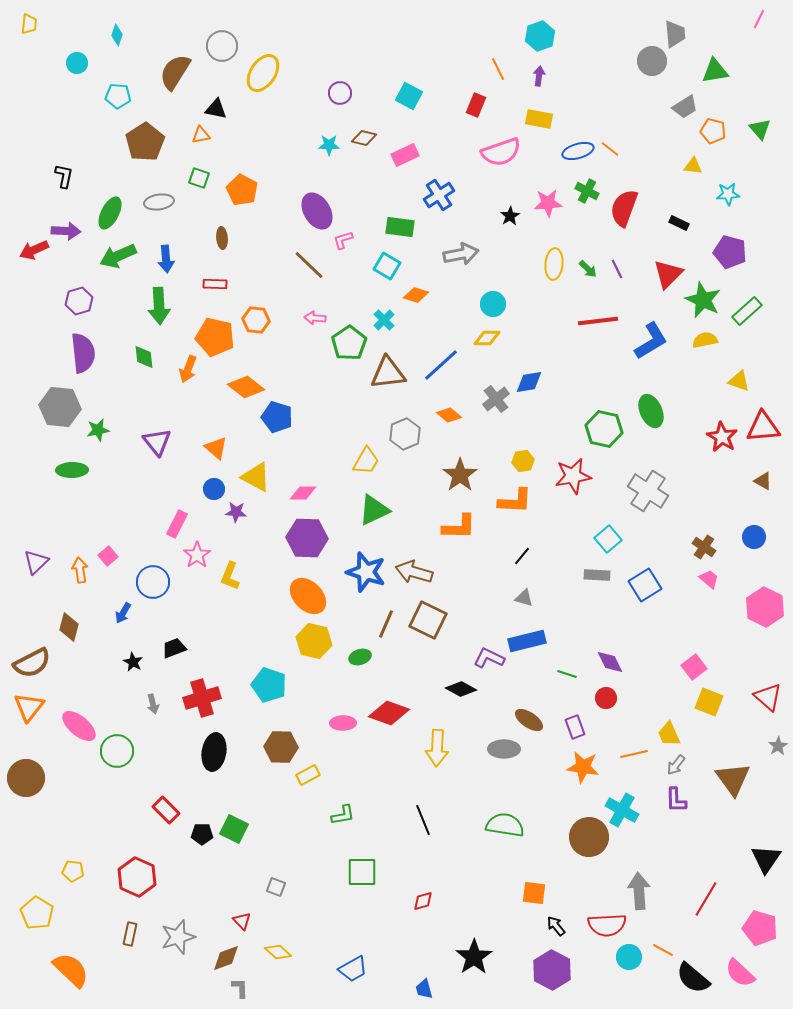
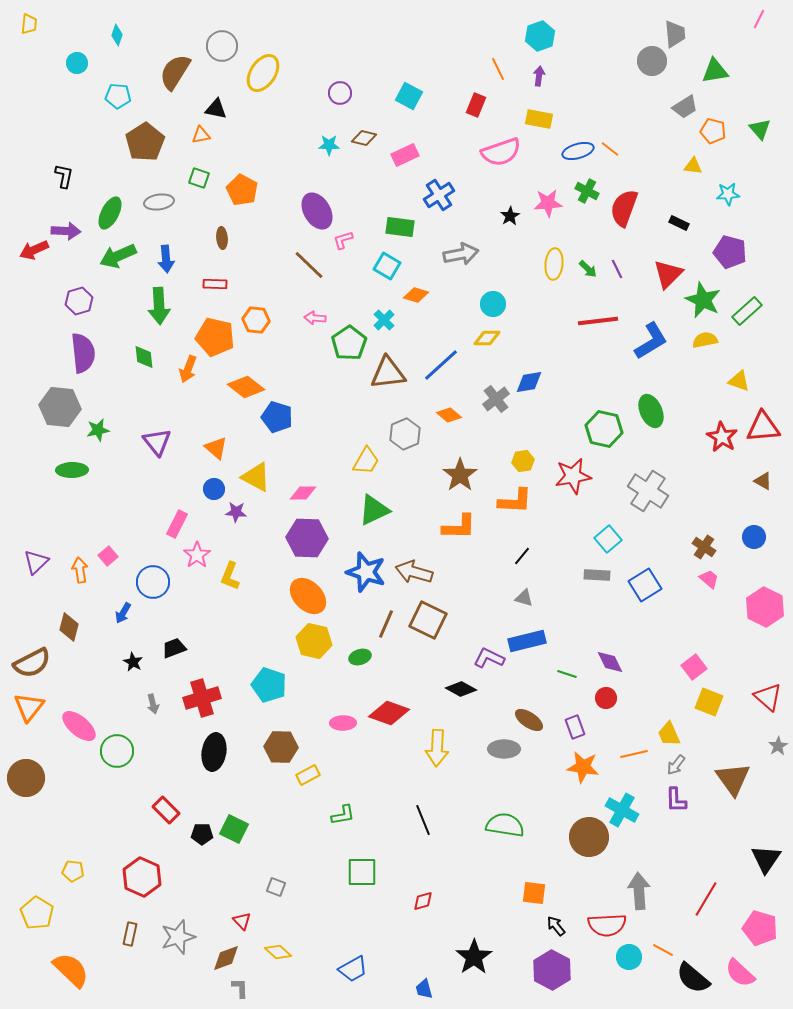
red hexagon at (137, 877): moved 5 px right
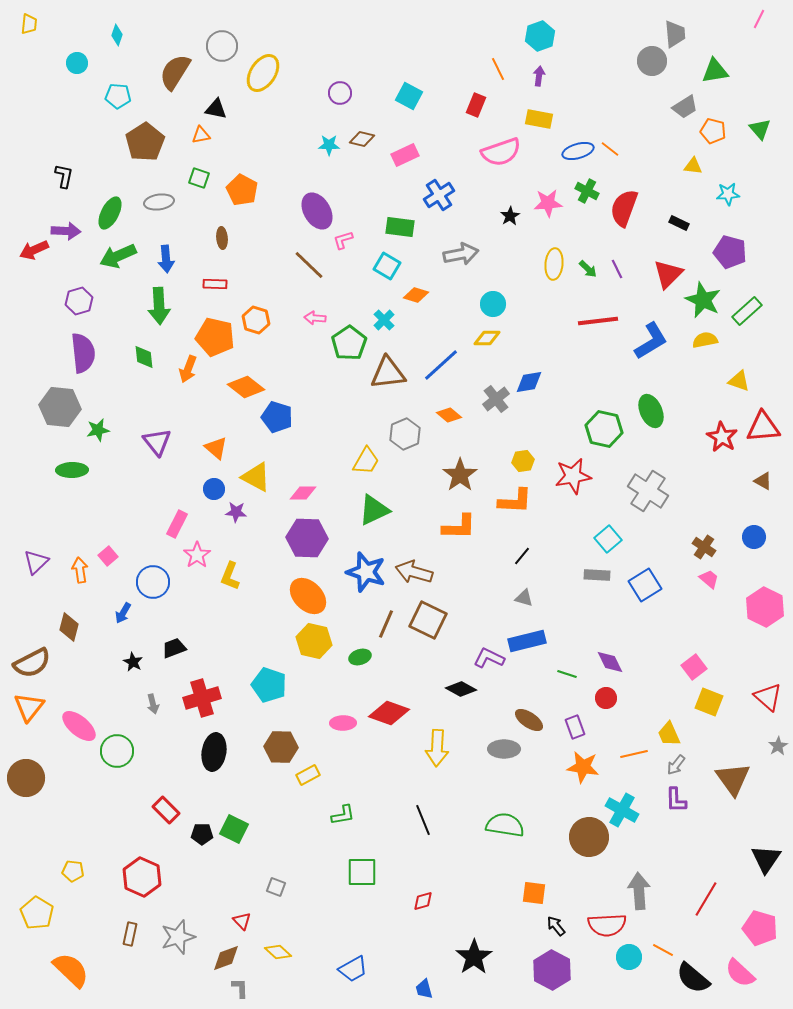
brown diamond at (364, 138): moved 2 px left, 1 px down
orange hexagon at (256, 320): rotated 12 degrees clockwise
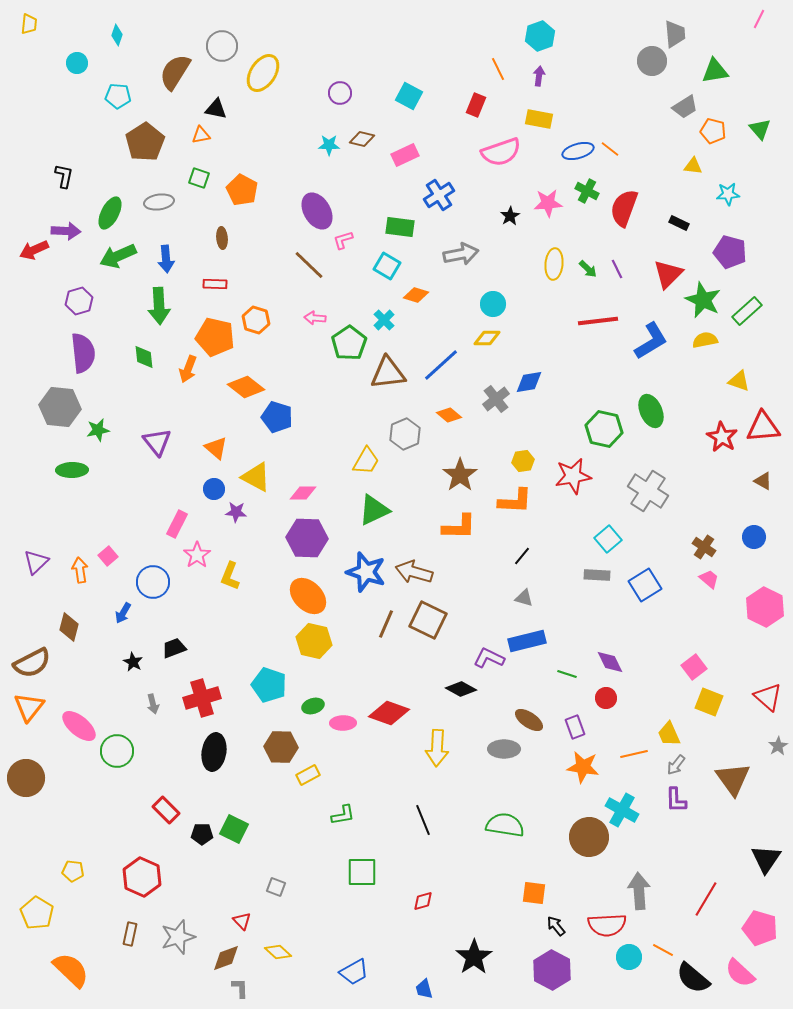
green ellipse at (360, 657): moved 47 px left, 49 px down
blue trapezoid at (353, 969): moved 1 px right, 3 px down
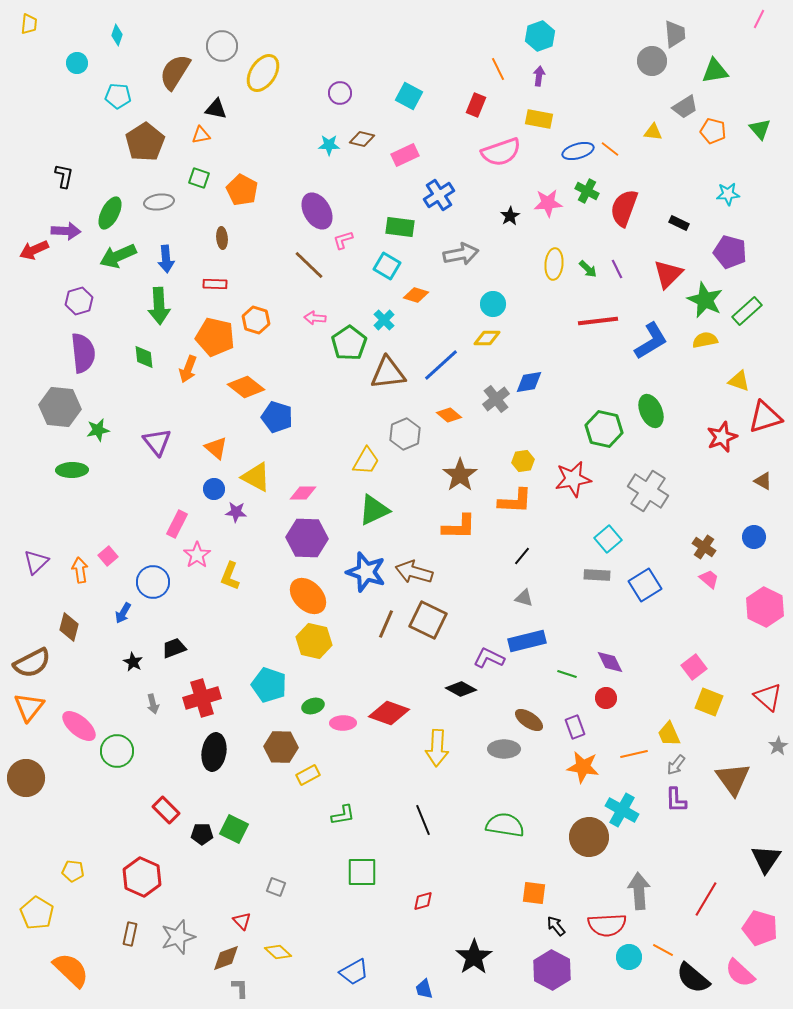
yellow triangle at (693, 166): moved 40 px left, 34 px up
green star at (703, 300): moved 2 px right
red triangle at (763, 427): moved 2 px right, 10 px up; rotated 12 degrees counterclockwise
red star at (722, 437): rotated 20 degrees clockwise
red star at (573, 476): moved 3 px down
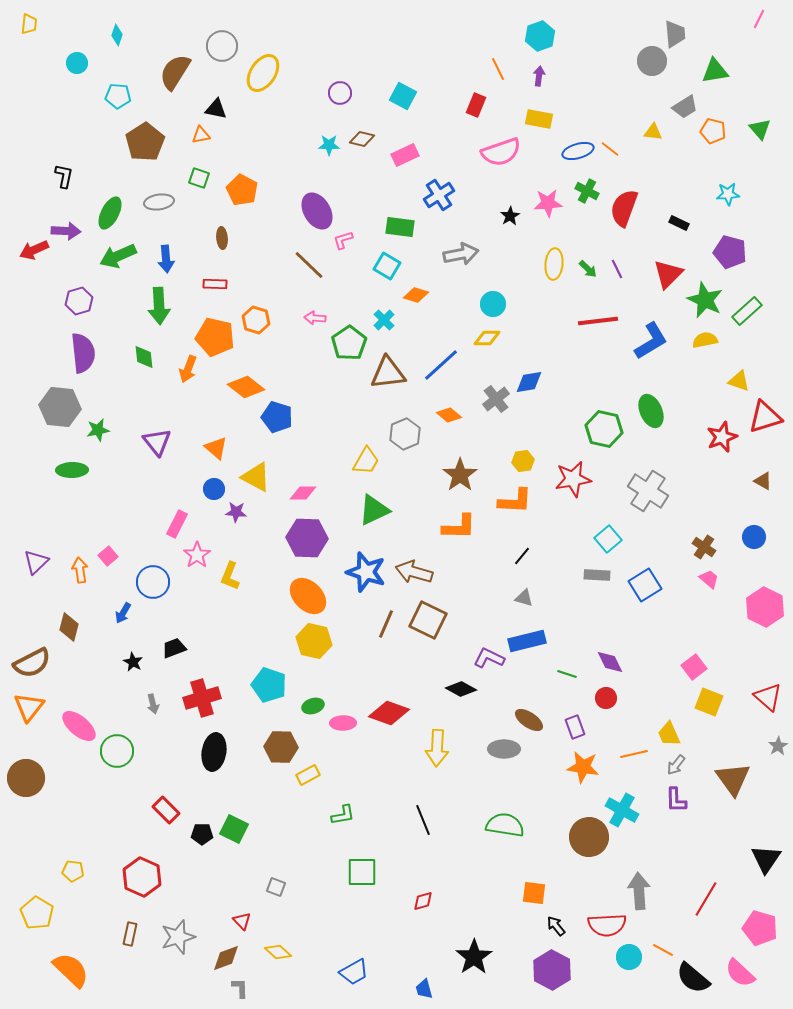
cyan square at (409, 96): moved 6 px left
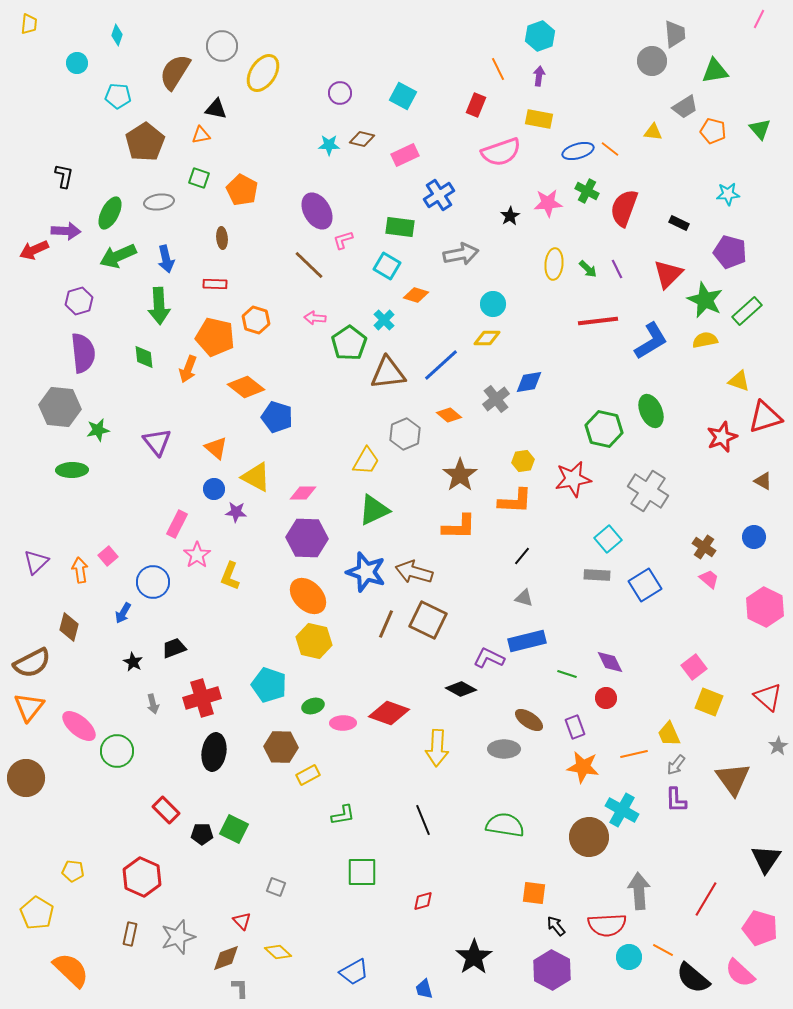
blue arrow at (166, 259): rotated 8 degrees counterclockwise
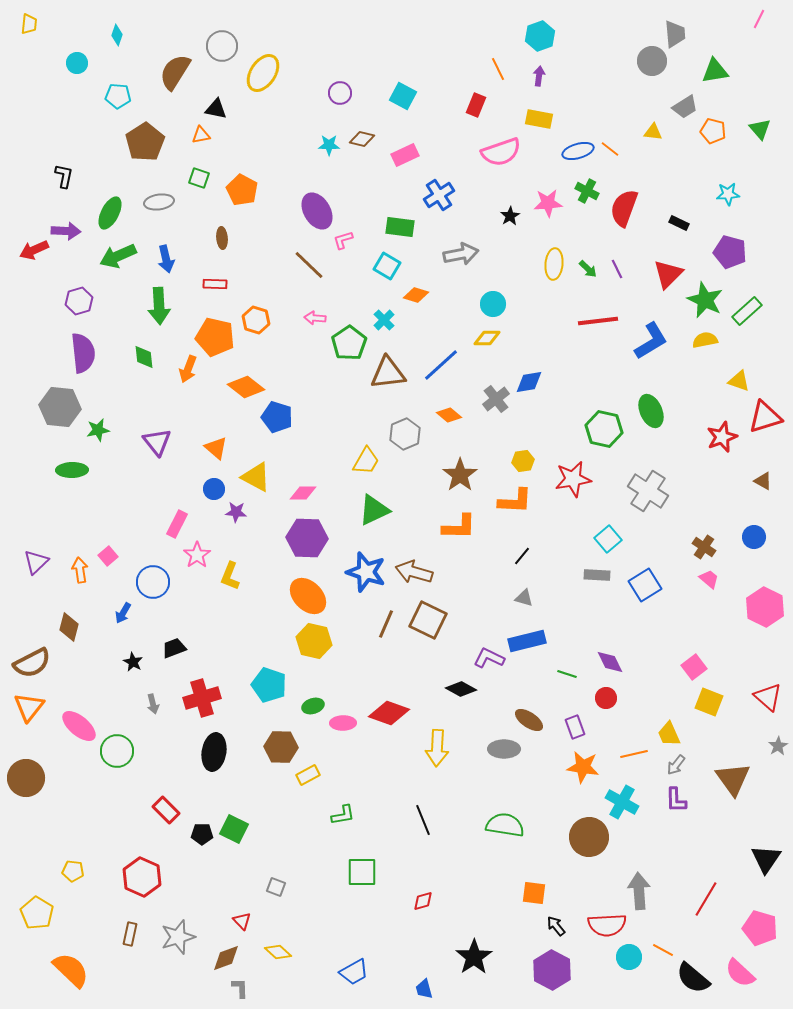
cyan cross at (622, 810): moved 8 px up
